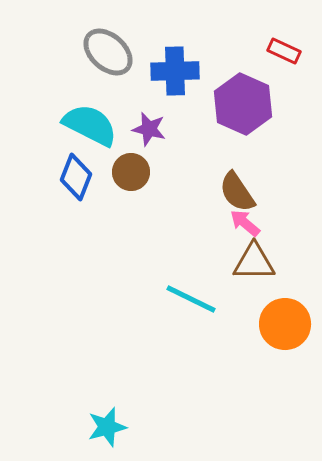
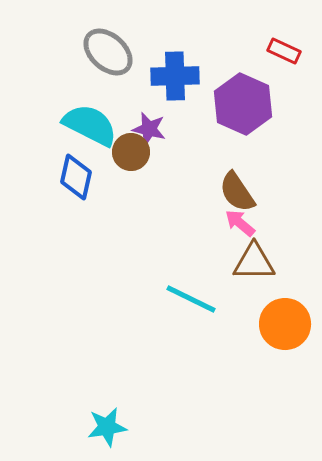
blue cross: moved 5 px down
brown circle: moved 20 px up
blue diamond: rotated 9 degrees counterclockwise
pink arrow: moved 5 px left
cyan star: rotated 6 degrees clockwise
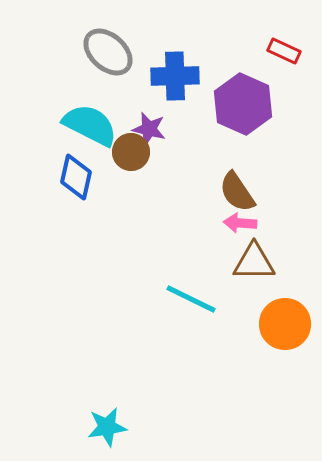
pink arrow: rotated 36 degrees counterclockwise
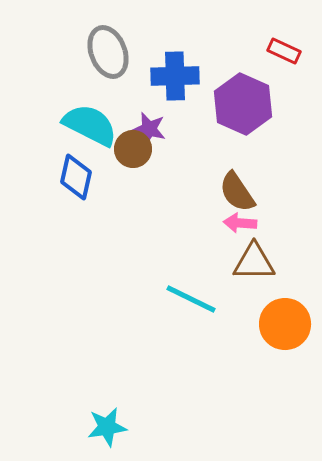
gray ellipse: rotated 27 degrees clockwise
brown circle: moved 2 px right, 3 px up
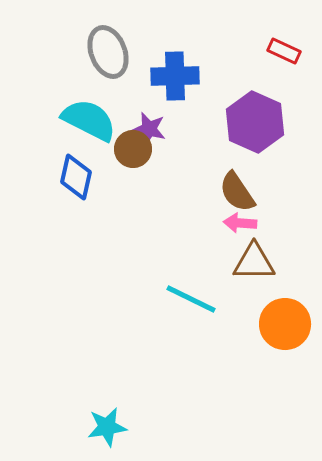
purple hexagon: moved 12 px right, 18 px down
cyan semicircle: moved 1 px left, 5 px up
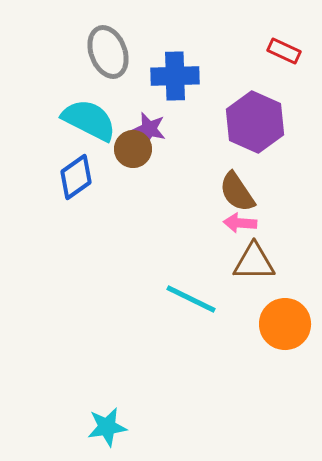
blue diamond: rotated 42 degrees clockwise
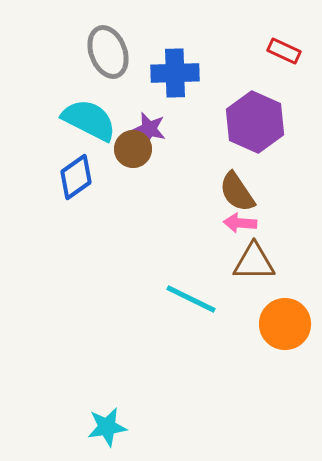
blue cross: moved 3 px up
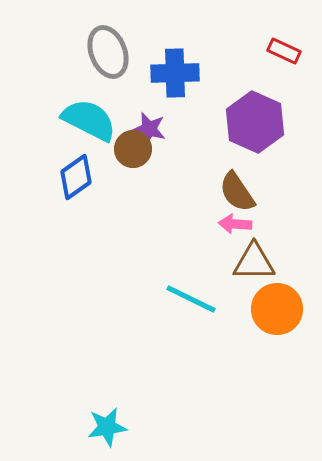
pink arrow: moved 5 px left, 1 px down
orange circle: moved 8 px left, 15 px up
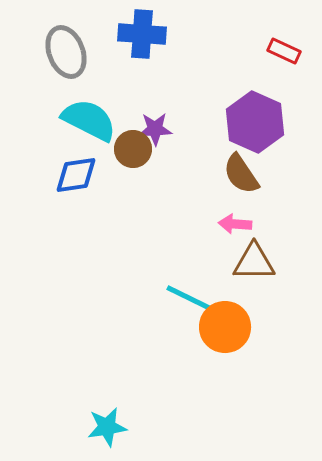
gray ellipse: moved 42 px left
blue cross: moved 33 px left, 39 px up; rotated 6 degrees clockwise
purple star: moved 6 px right; rotated 16 degrees counterclockwise
blue diamond: moved 2 px up; rotated 27 degrees clockwise
brown semicircle: moved 4 px right, 18 px up
orange circle: moved 52 px left, 18 px down
